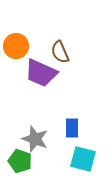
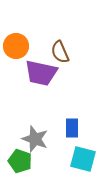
purple trapezoid: rotated 12 degrees counterclockwise
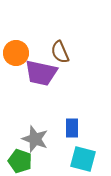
orange circle: moved 7 px down
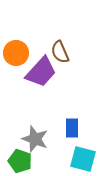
purple trapezoid: moved 1 px up; rotated 60 degrees counterclockwise
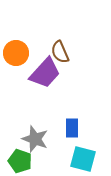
purple trapezoid: moved 4 px right, 1 px down
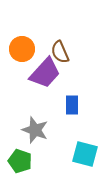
orange circle: moved 6 px right, 4 px up
blue rectangle: moved 23 px up
gray star: moved 9 px up
cyan square: moved 2 px right, 5 px up
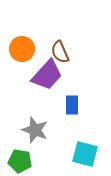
purple trapezoid: moved 2 px right, 2 px down
green pentagon: rotated 10 degrees counterclockwise
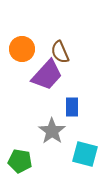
blue rectangle: moved 2 px down
gray star: moved 17 px right, 1 px down; rotated 16 degrees clockwise
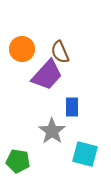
green pentagon: moved 2 px left
